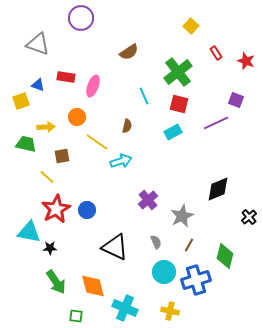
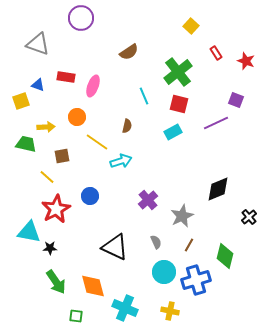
blue circle at (87, 210): moved 3 px right, 14 px up
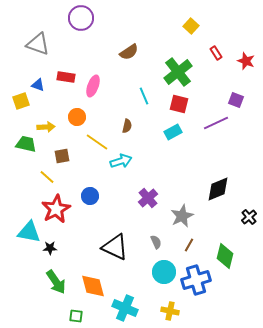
purple cross at (148, 200): moved 2 px up
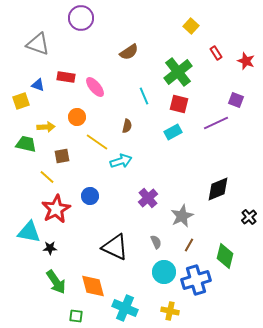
pink ellipse at (93, 86): moved 2 px right, 1 px down; rotated 60 degrees counterclockwise
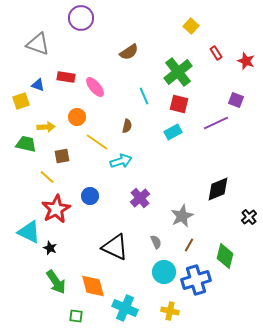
purple cross at (148, 198): moved 8 px left
cyan triangle at (29, 232): rotated 15 degrees clockwise
black star at (50, 248): rotated 24 degrees clockwise
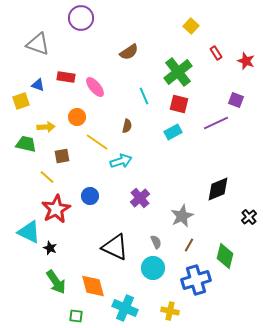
cyan circle at (164, 272): moved 11 px left, 4 px up
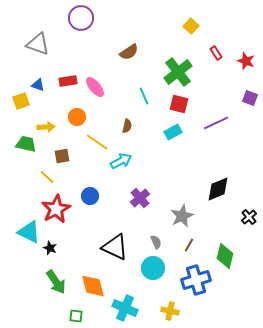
red rectangle at (66, 77): moved 2 px right, 4 px down; rotated 18 degrees counterclockwise
purple square at (236, 100): moved 14 px right, 2 px up
cyan arrow at (121, 161): rotated 10 degrees counterclockwise
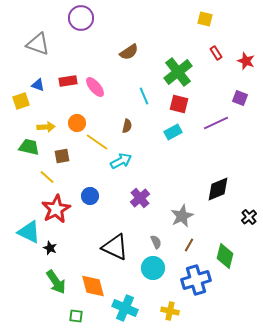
yellow square at (191, 26): moved 14 px right, 7 px up; rotated 28 degrees counterclockwise
purple square at (250, 98): moved 10 px left
orange circle at (77, 117): moved 6 px down
green trapezoid at (26, 144): moved 3 px right, 3 px down
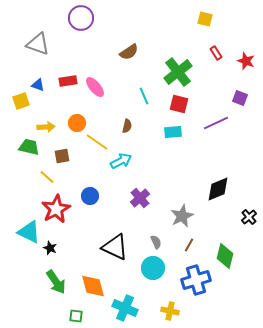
cyan rectangle at (173, 132): rotated 24 degrees clockwise
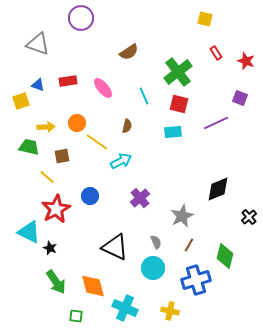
pink ellipse at (95, 87): moved 8 px right, 1 px down
